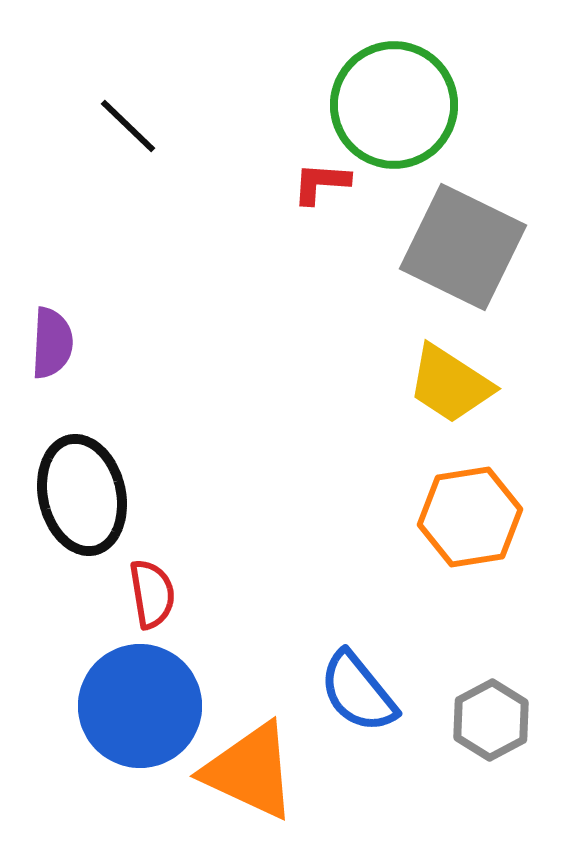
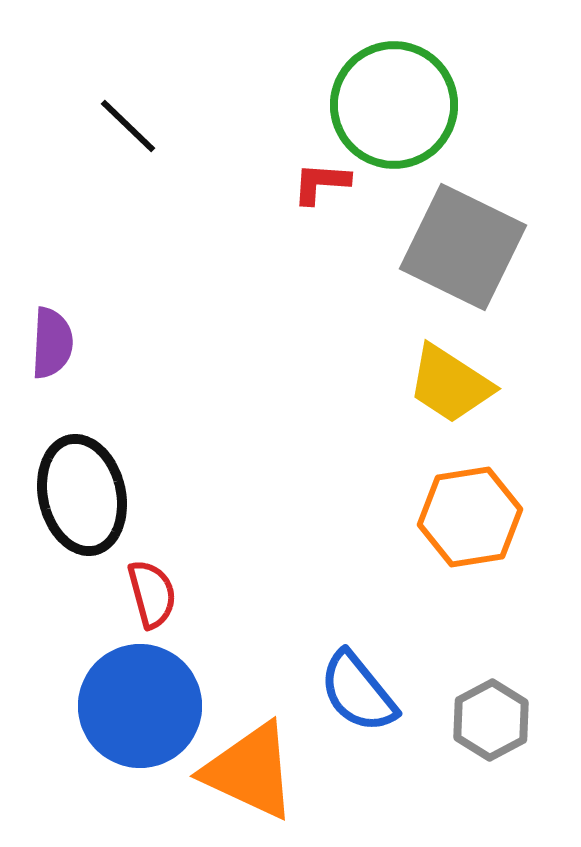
red semicircle: rotated 6 degrees counterclockwise
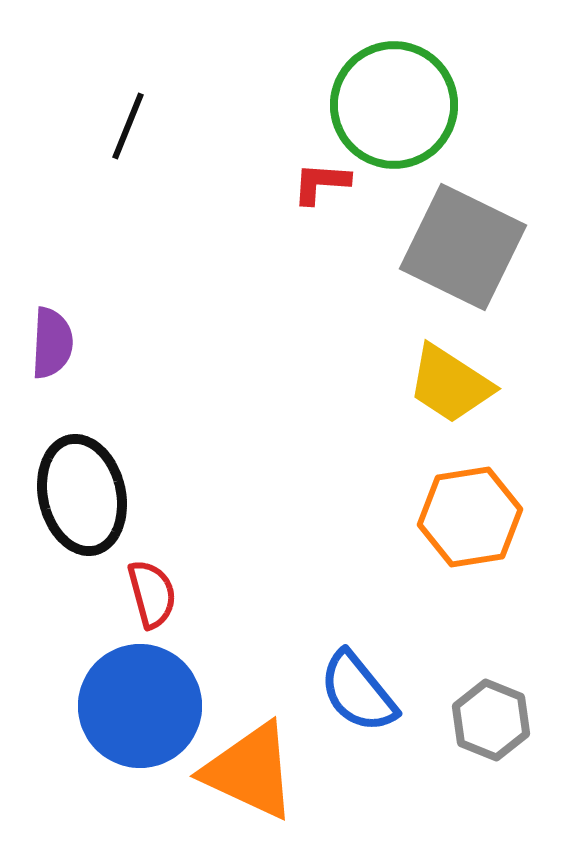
black line: rotated 68 degrees clockwise
gray hexagon: rotated 10 degrees counterclockwise
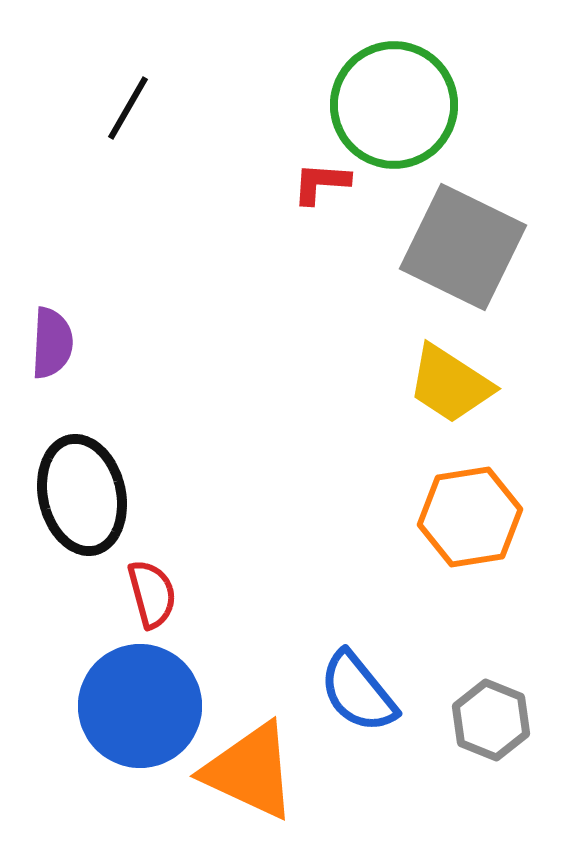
black line: moved 18 px up; rotated 8 degrees clockwise
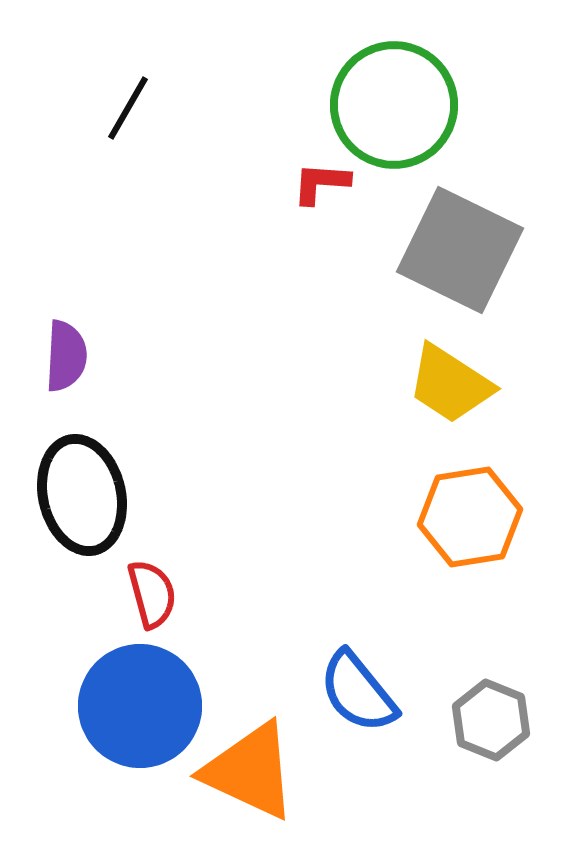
gray square: moved 3 px left, 3 px down
purple semicircle: moved 14 px right, 13 px down
